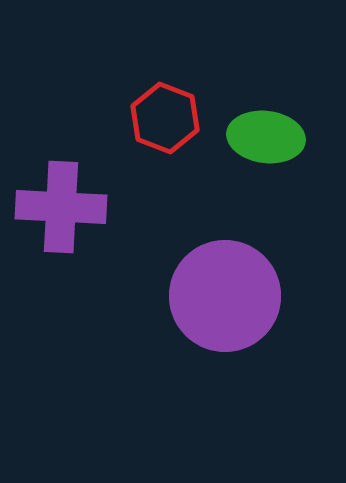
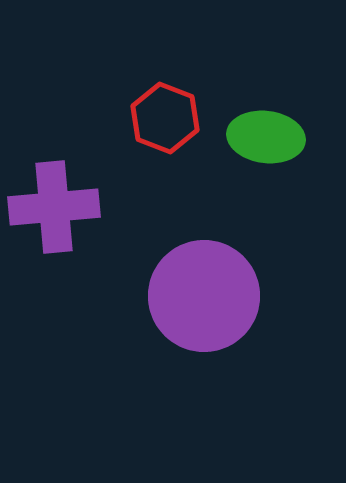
purple cross: moved 7 px left; rotated 8 degrees counterclockwise
purple circle: moved 21 px left
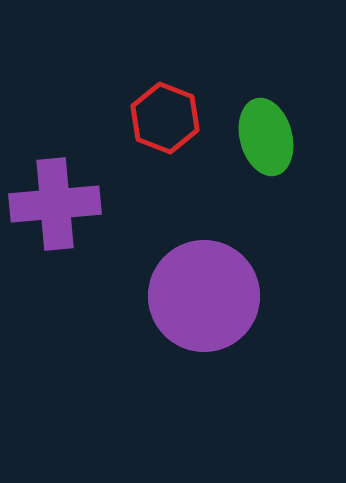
green ellipse: rotated 68 degrees clockwise
purple cross: moved 1 px right, 3 px up
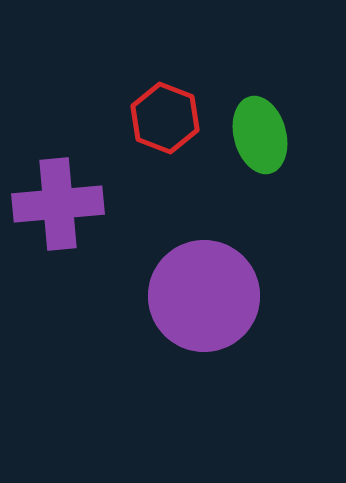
green ellipse: moved 6 px left, 2 px up
purple cross: moved 3 px right
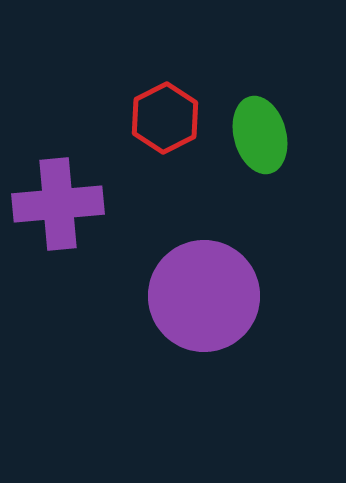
red hexagon: rotated 12 degrees clockwise
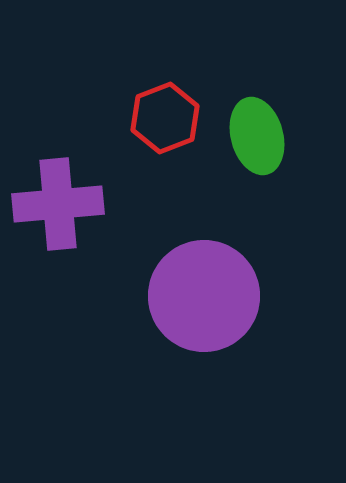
red hexagon: rotated 6 degrees clockwise
green ellipse: moved 3 px left, 1 px down
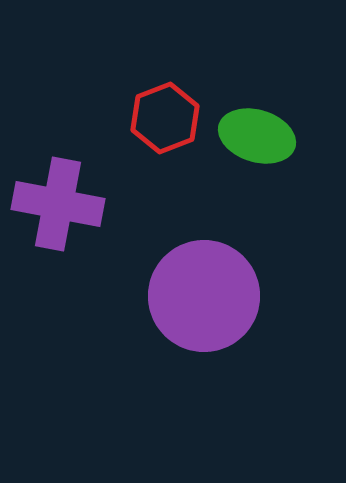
green ellipse: rotated 58 degrees counterclockwise
purple cross: rotated 16 degrees clockwise
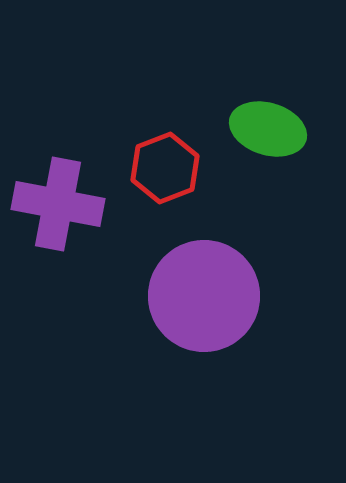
red hexagon: moved 50 px down
green ellipse: moved 11 px right, 7 px up
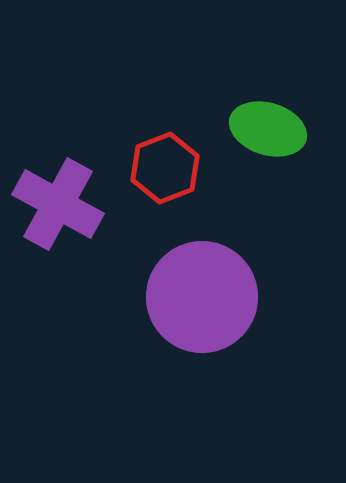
purple cross: rotated 18 degrees clockwise
purple circle: moved 2 px left, 1 px down
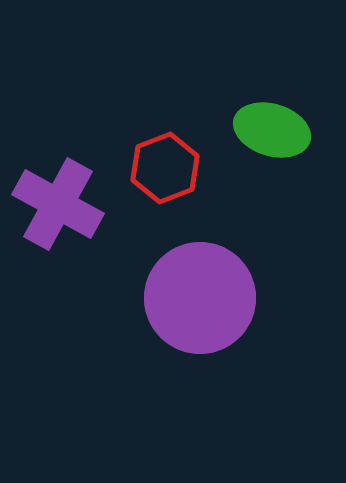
green ellipse: moved 4 px right, 1 px down
purple circle: moved 2 px left, 1 px down
